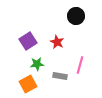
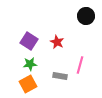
black circle: moved 10 px right
purple square: moved 1 px right; rotated 24 degrees counterclockwise
green star: moved 7 px left
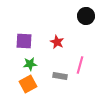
purple square: moved 5 px left; rotated 30 degrees counterclockwise
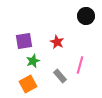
purple square: rotated 12 degrees counterclockwise
green star: moved 3 px right, 3 px up; rotated 16 degrees counterclockwise
gray rectangle: rotated 40 degrees clockwise
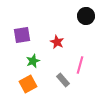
purple square: moved 2 px left, 6 px up
gray rectangle: moved 3 px right, 4 px down
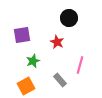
black circle: moved 17 px left, 2 px down
gray rectangle: moved 3 px left
orange square: moved 2 px left, 2 px down
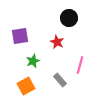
purple square: moved 2 px left, 1 px down
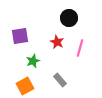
pink line: moved 17 px up
orange square: moved 1 px left
